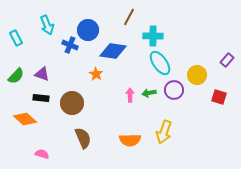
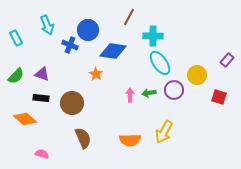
yellow arrow: rotated 10 degrees clockwise
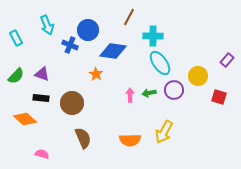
yellow circle: moved 1 px right, 1 px down
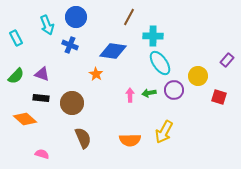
blue circle: moved 12 px left, 13 px up
